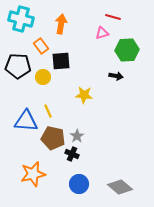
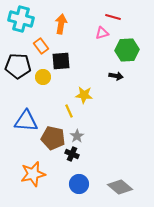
yellow line: moved 21 px right
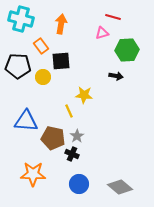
orange star: rotated 15 degrees clockwise
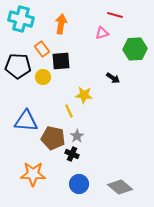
red line: moved 2 px right, 2 px up
orange rectangle: moved 1 px right, 3 px down
green hexagon: moved 8 px right, 1 px up
black arrow: moved 3 px left, 2 px down; rotated 24 degrees clockwise
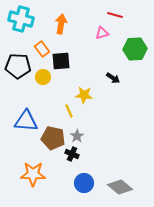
blue circle: moved 5 px right, 1 px up
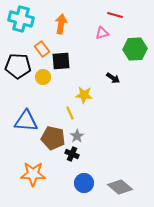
yellow line: moved 1 px right, 2 px down
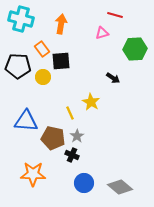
yellow star: moved 7 px right, 7 px down; rotated 24 degrees clockwise
black cross: moved 1 px down
